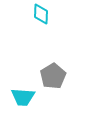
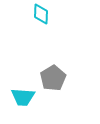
gray pentagon: moved 2 px down
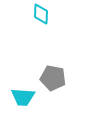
gray pentagon: rotated 30 degrees counterclockwise
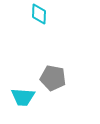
cyan diamond: moved 2 px left
